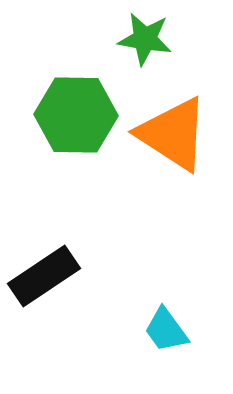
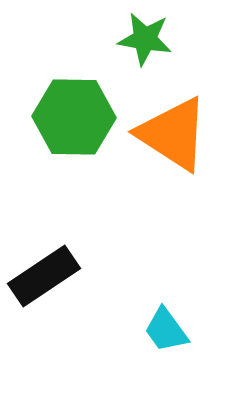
green hexagon: moved 2 px left, 2 px down
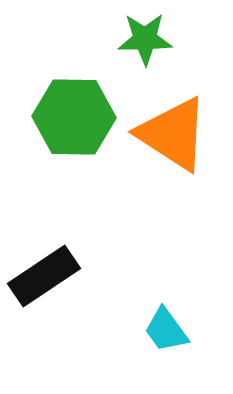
green star: rotated 10 degrees counterclockwise
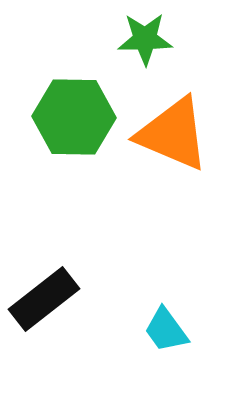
orange triangle: rotated 10 degrees counterclockwise
black rectangle: moved 23 px down; rotated 4 degrees counterclockwise
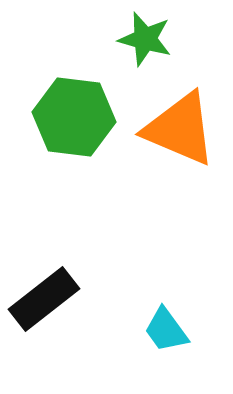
green star: rotated 16 degrees clockwise
green hexagon: rotated 6 degrees clockwise
orange triangle: moved 7 px right, 5 px up
